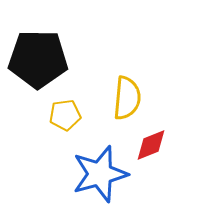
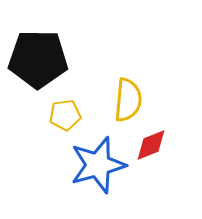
yellow semicircle: moved 1 px right, 2 px down
blue star: moved 2 px left, 9 px up
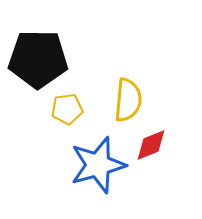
yellow pentagon: moved 2 px right, 6 px up
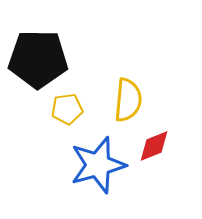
red diamond: moved 3 px right, 1 px down
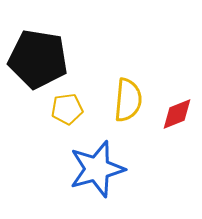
black pentagon: rotated 8 degrees clockwise
red diamond: moved 23 px right, 32 px up
blue star: moved 1 px left, 4 px down
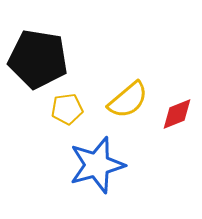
yellow semicircle: rotated 45 degrees clockwise
blue star: moved 4 px up
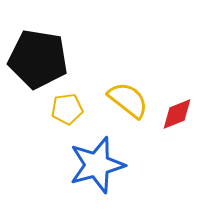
yellow semicircle: rotated 102 degrees counterclockwise
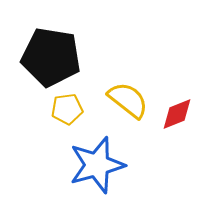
black pentagon: moved 13 px right, 2 px up
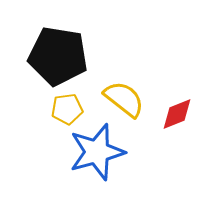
black pentagon: moved 7 px right, 1 px up
yellow semicircle: moved 4 px left, 1 px up
blue star: moved 13 px up
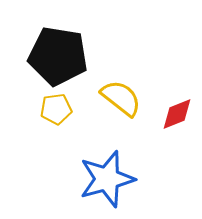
yellow semicircle: moved 3 px left, 1 px up
yellow pentagon: moved 11 px left
blue star: moved 10 px right, 27 px down
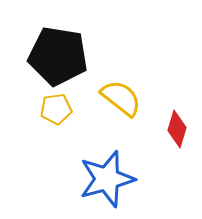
red diamond: moved 15 px down; rotated 51 degrees counterclockwise
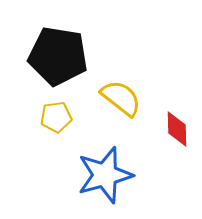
yellow pentagon: moved 8 px down
red diamond: rotated 18 degrees counterclockwise
blue star: moved 2 px left, 4 px up
